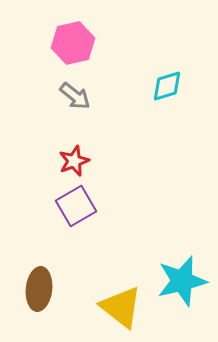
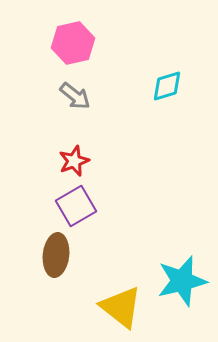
brown ellipse: moved 17 px right, 34 px up
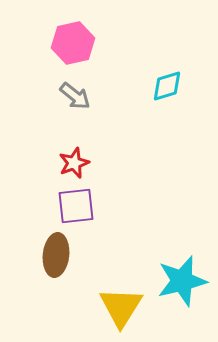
red star: moved 2 px down
purple square: rotated 24 degrees clockwise
yellow triangle: rotated 24 degrees clockwise
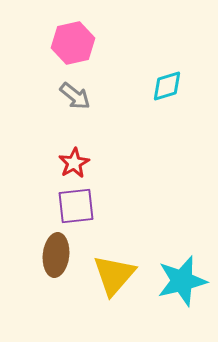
red star: rotated 8 degrees counterclockwise
yellow triangle: moved 7 px left, 32 px up; rotated 9 degrees clockwise
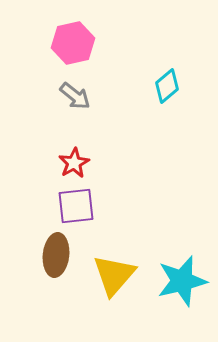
cyan diamond: rotated 24 degrees counterclockwise
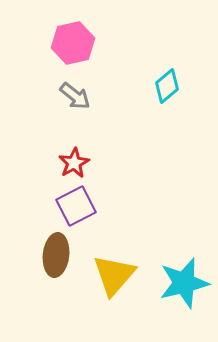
purple square: rotated 21 degrees counterclockwise
cyan star: moved 2 px right, 2 px down
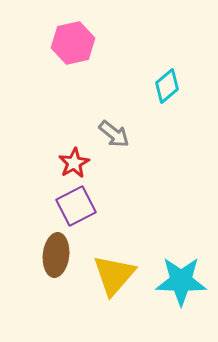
gray arrow: moved 39 px right, 38 px down
cyan star: moved 3 px left, 2 px up; rotated 15 degrees clockwise
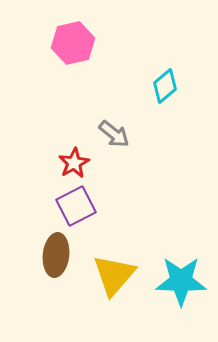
cyan diamond: moved 2 px left
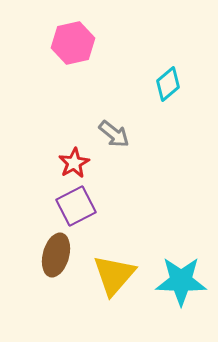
cyan diamond: moved 3 px right, 2 px up
brown ellipse: rotated 9 degrees clockwise
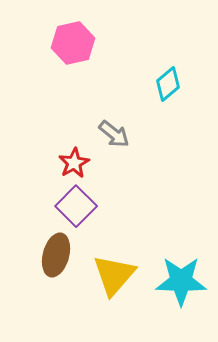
purple square: rotated 18 degrees counterclockwise
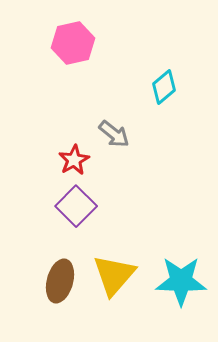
cyan diamond: moved 4 px left, 3 px down
red star: moved 3 px up
brown ellipse: moved 4 px right, 26 px down
